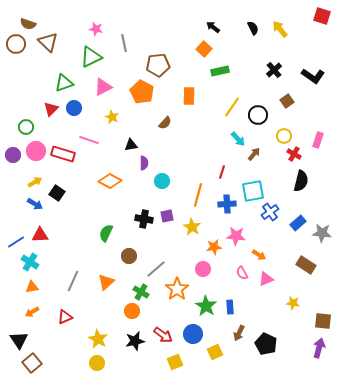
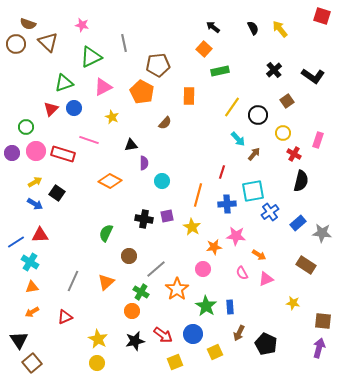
pink star at (96, 29): moved 14 px left, 4 px up
yellow circle at (284, 136): moved 1 px left, 3 px up
purple circle at (13, 155): moved 1 px left, 2 px up
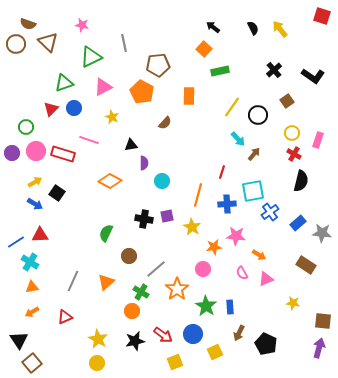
yellow circle at (283, 133): moved 9 px right
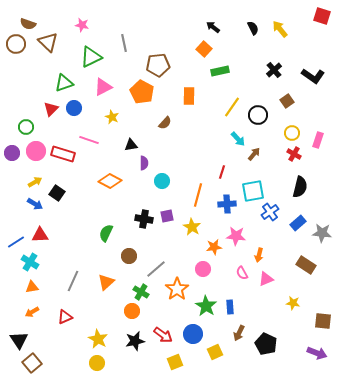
black semicircle at (301, 181): moved 1 px left, 6 px down
orange arrow at (259, 255): rotated 72 degrees clockwise
purple arrow at (319, 348): moved 2 px left, 5 px down; rotated 96 degrees clockwise
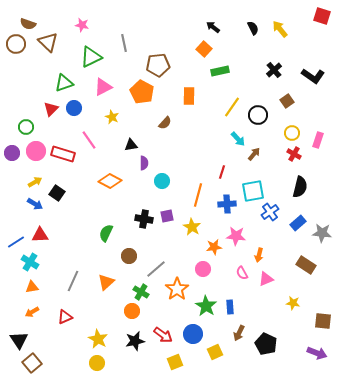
pink line at (89, 140): rotated 36 degrees clockwise
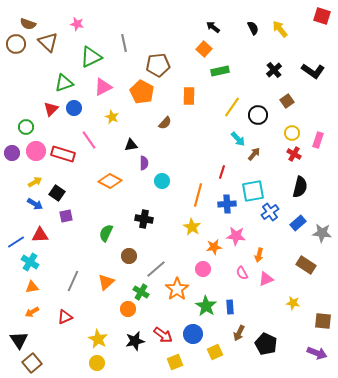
pink star at (82, 25): moved 5 px left, 1 px up
black L-shape at (313, 76): moved 5 px up
purple square at (167, 216): moved 101 px left
orange circle at (132, 311): moved 4 px left, 2 px up
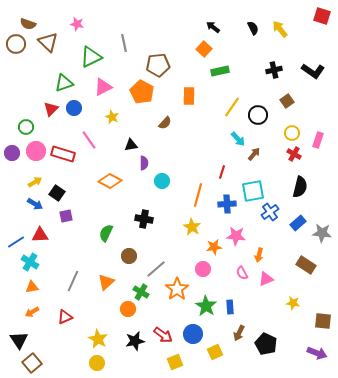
black cross at (274, 70): rotated 28 degrees clockwise
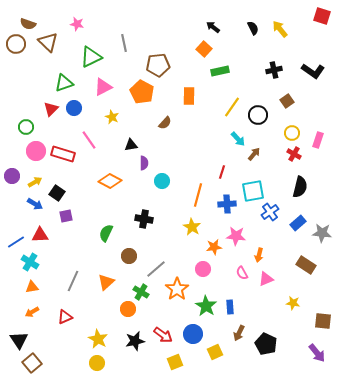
purple circle at (12, 153): moved 23 px down
purple arrow at (317, 353): rotated 30 degrees clockwise
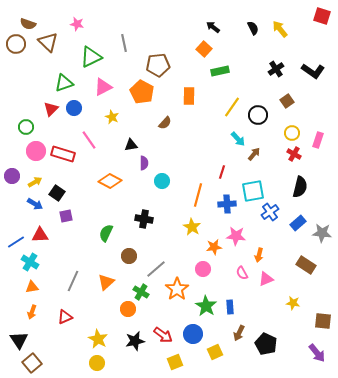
black cross at (274, 70): moved 2 px right, 1 px up; rotated 21 degrees counterclockwise
orange arrow at (32, 312): rotated 40 degrees counterclockwise
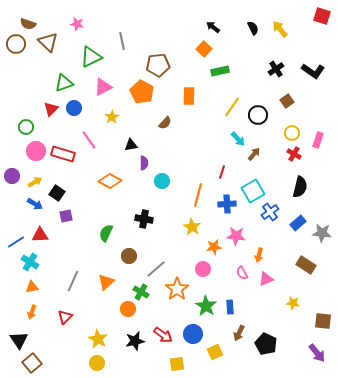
gray line at (124, 43): moved 2 px left, 2 px up
yellow star at (112, 117): rotated 16 degrees clockwise
cyan square at (253, 191): rotated 20 degrees counterclockwise
red triangle at (65, 317): rotated 21 degrees counterclockwise
yellow square at (175, 362): moved 2 px right, 2 px down; rotated 14 degrees clockwise
